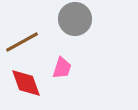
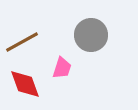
gray circle: moved 16 px right, 16 px down
red diamond: moved 1 px left, 1 px down
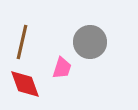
gray circle: moved 1 px left, 7 px down
brown line: rotated 48 degrees counterclockwise
